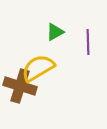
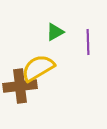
brown cross: rotated 24 degrees counterclockwise
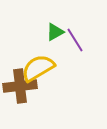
purple line: moved 13 px left, 2 px up; rotated 30 degrees counterclockwise
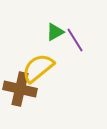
yellow semicircle: rotated 8 degrees counterclockwise
brown cross: moved 3 px down; rotated 20 degrees clockwise
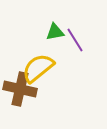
green triangle: rotated 18 degrees clockwise
